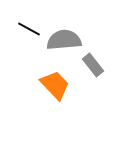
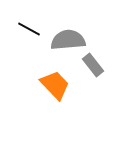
gray semicircle: moved 4 px right
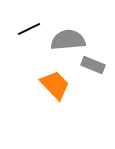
black line: rotated 55 degrees counterclockwise
gray rectangle: rotated 30 degrees counterclockwise
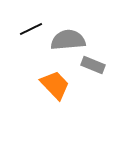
black line: moved 2 px right
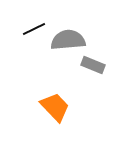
black line: moved 3 px right
orange trapezoid: moved 22 px down
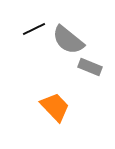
gray semicircle: rotated 136 degrees counterclockwise
gray rectangle: moved 3 px left, 2 px down
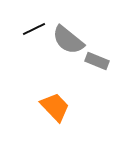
gray rectangle: moved 7 px right, 6 px up
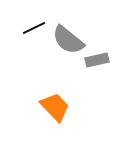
black line: moved 1 px up
gray rectangle: moved 1 px up; rotated 35 degrees counterclockwise
